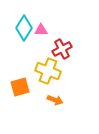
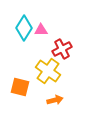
yellow cross: rotated 15 degrees clockwise
orange square: rotated 30 degrees clockwise
orange arrow: rotated 35 degrees counterclockwise
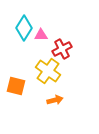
pink triangle: moved 5 px down
orange square: moved 4 px left, 1 px up
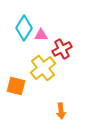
yellow cross: moved 5 px left, 3 px up; rotated 15 degrees clockwise
orange arrow: moved 6 px right, 11 px down; rotated 98 degrees clockwise
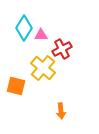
yellow cross: rotated 10 degrees counterclockwise
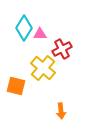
pink triangle: moved 1 px left, 1 px up
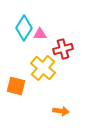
red cross: moved 1 px right; rotated 12 degrees clockwise
orange arrow: rotated 77 degrees counterclockwise
